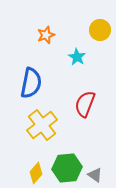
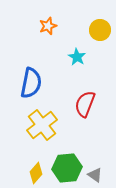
orange star: moved 2 px right, 9 px up
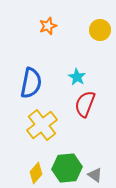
cyan star: moved 20 px down
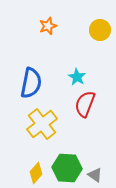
yellow cross: moved 1 px up
green hexagon: rotated 8 degrees clockwise
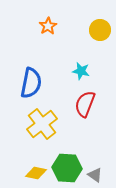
orange star: rotated 12 degrees counterclockwise
cyan star: moved 4 px right, 6 px up; rotated 18 degrees counterclockwise
yellow diamond: rotated 60 degrees clockwise
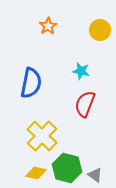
yellow cross: moved 12 px down; rotated 8 degrees counterclockwise
green hexagon: rotated 12 degrees clockwise
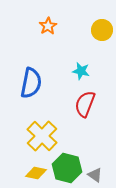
yellow circle: moved 2 px right
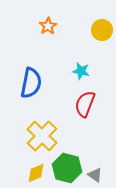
yellow diamond: rotated 35 degrees counterclockwise
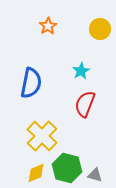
yellow circle: moved 2 px left, 1 px up
cyan star: rotated 30 degrees clockwise
gray triangle: rotated 21 degrees counterclockwise
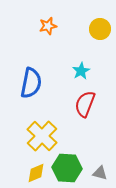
orange star: rotated 18 degrees clockwise
green hexagon: rotated 12 degrees counterclockwise
gray triangle: moved 5 px right, 2 px up
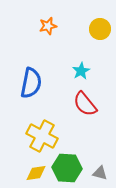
red semicircle: rotated 60 degrees counterclockwise
yellow cross: rotated 16 degrees counterclockwise
yellow diamond: rotated 15 degrees clockwise
